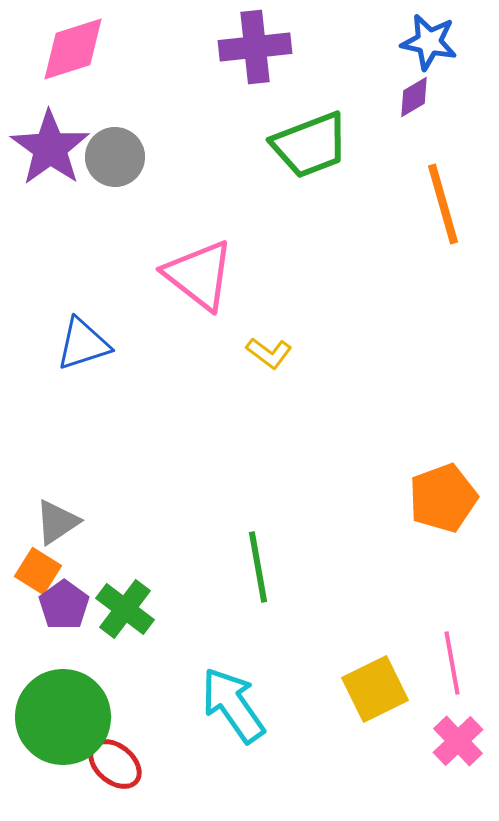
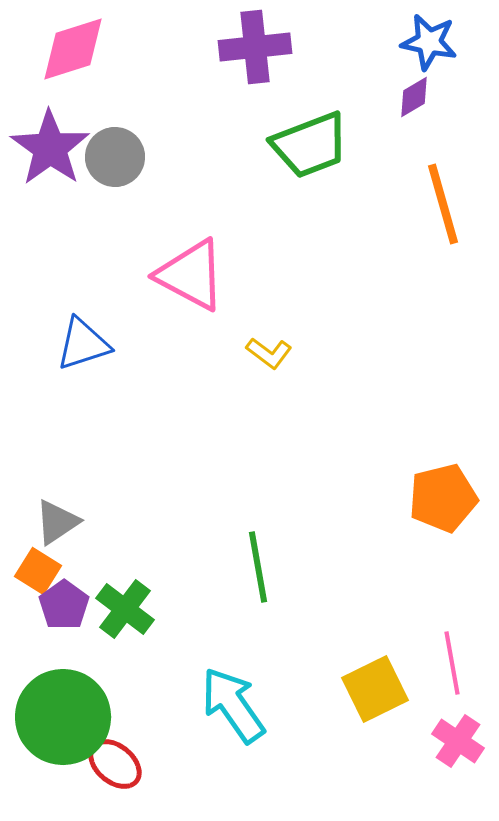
pink triangle: moved 8 px left; rotated 10 degrees counterclockwise
orange pentagon: rotated 6 degrees clockwise
pink cross: rotated 12 degrees counterclockwise
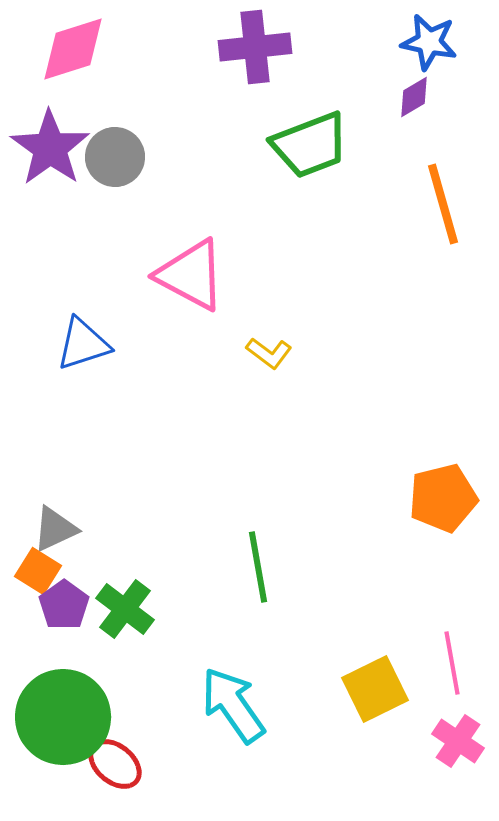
gray triangle: moved 2 px left, 7 px down; rotated 9 degrees clockwise
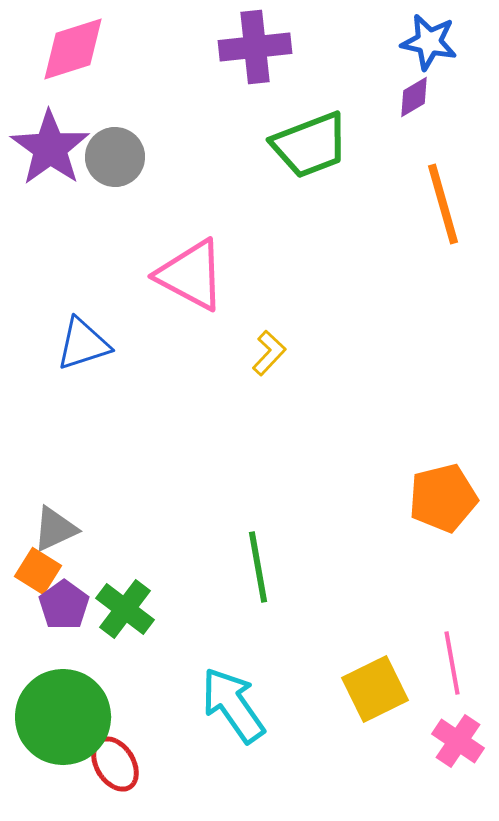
yellow L-shape: rotated 84 degrees counterclockwise
red ellipse: rotated 18 degrees clockwise
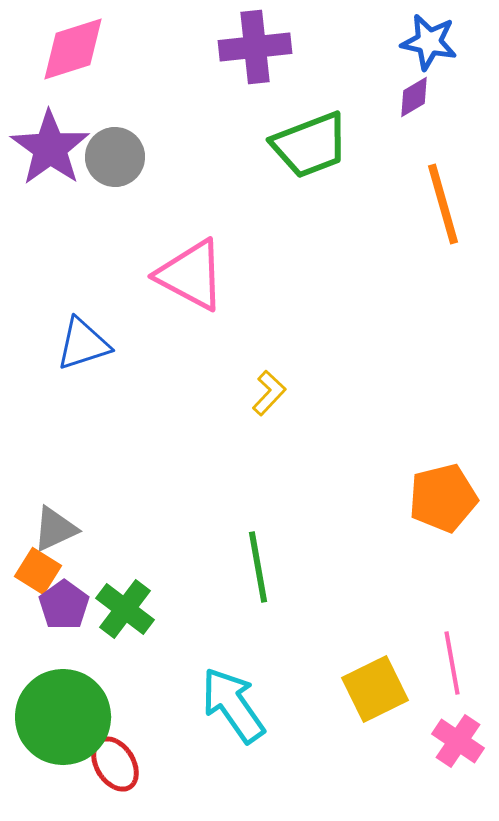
yellow L-shape: moved 40 px down
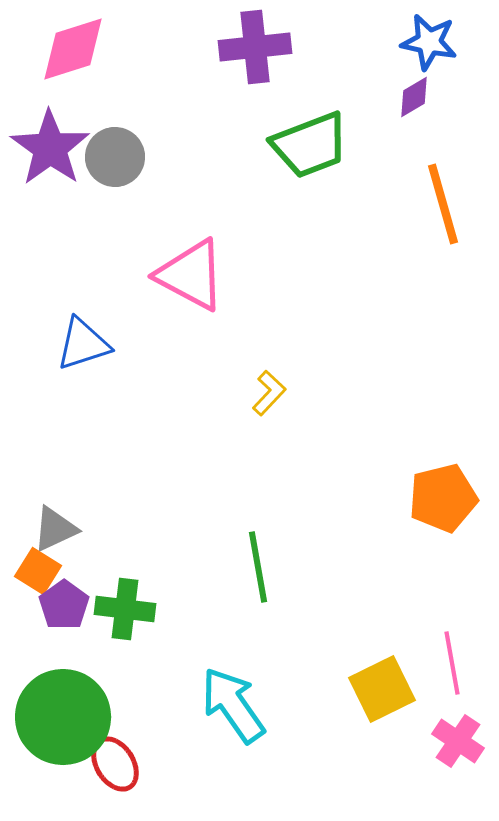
green cross: rotated 30 degrees counterclockwise
yellow square: moved 7 px right
